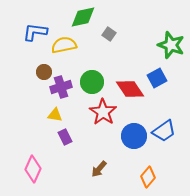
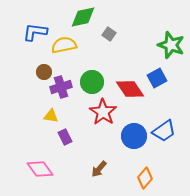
yellow triangle: moved 4 px left, 1 px down
pink diamond: moved 7 px right; rotated 60 degrees counterclockwise
orange diamond: moved 3 px left, 1 px down
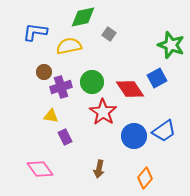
yellow semicircle: moved 5 px right, 1 px down
brown arrow: rotated 30 degrees counterclockwise
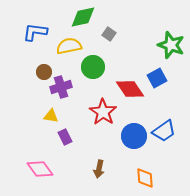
green circle: moved 1 px right, 15 px up
orange diamond: rotated 45 degrees counterclockwise
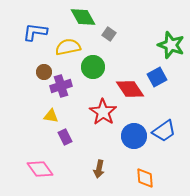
green diamond: rotated 72 degrees clockwise
yellow semicircle: moved 1 px left, 1 px down
blue square: moved 1 px up
purple cross: moved 1 px up
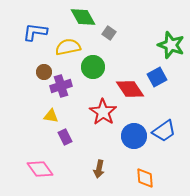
gray square: moved 1 px up
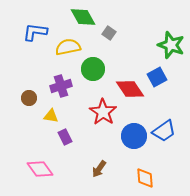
green circle: moved 2 px down
brown circle: moved 15 px left, 26 px down
brown arrow: rotated 24 degrees clockwise
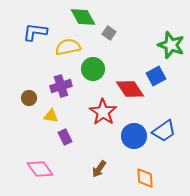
blue square: moved 1 px left, 1 px up
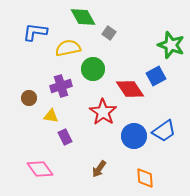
yellow semicircle: moved 1 px down
